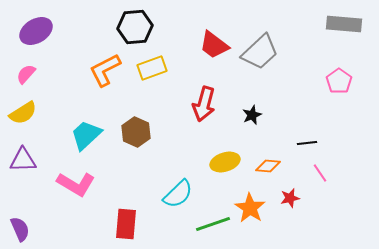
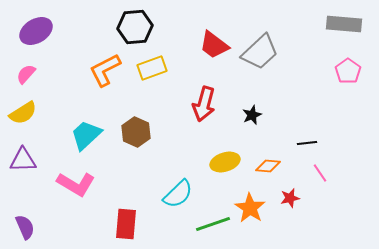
pink pentagon: moved 9 px right, 10 px up
purple semicircle: moved 5 px right, 2 px up
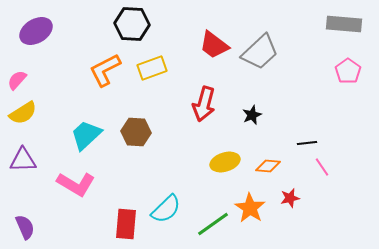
black hexagon: moved 3 px left, 3 px up; rotated 8 degrees clockwise
pink semicircle: moved 9 px left, 6 px down
brown hexagon: rotated 20 degrees counterclockwise
pink line: moved 2 px right, 6 px up
cyan semicircle: moved 12 px left, 15 px down
green line: rotated 16 degrees counterclockwise
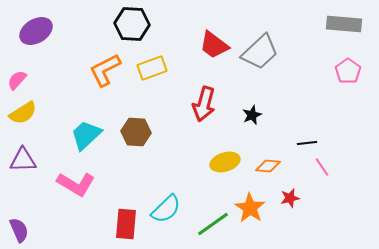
purple semicircle: moved 6 px left, 3 px down
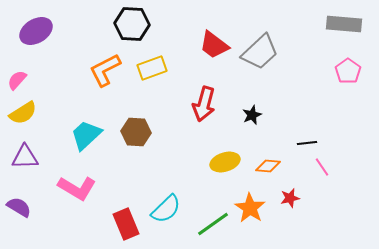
purple triangle: moved 2 px right, 3 px up
pink L-shape: moved 1 px right, 4 px down
red rectangle: rotated 28 degrees counterclockwise
purple semicircle: moved 23 px up; rotated 35 degrees counterclockwise
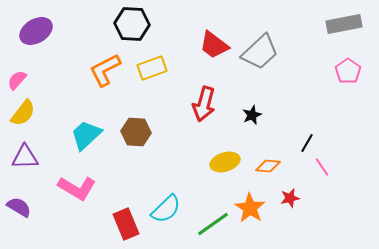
gray rectangle: rotated 16 degrees counterclockwise
yellow semicircle: rotated 20 degrees counterclockwise
black line: rotated 54 degrees counterclockwise
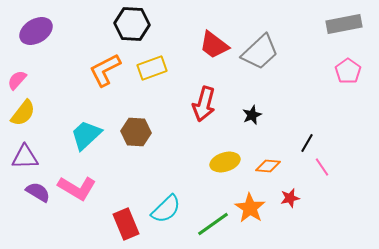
purple semicircle: moved 19 px right, 15 px up
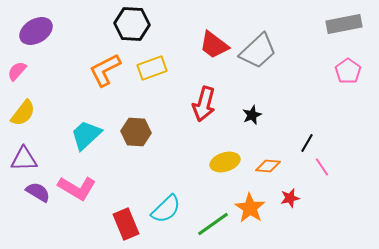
gray trapezoid: moved 2 px left, 1 px up
pink semicircle: moved 9 px up
purple triangle: moved 1 px left, 2 px down
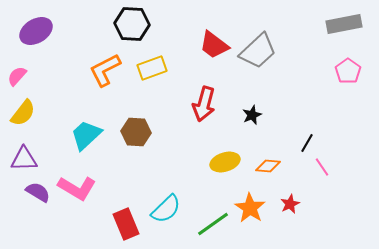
pink semicircle: moved 5 px down
red star: moved 6 px down; rotated 12 degrees counterclockwise
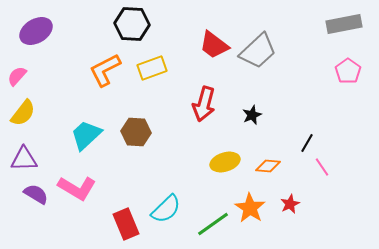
purple semicircle: moved 2 px left, 2 px down
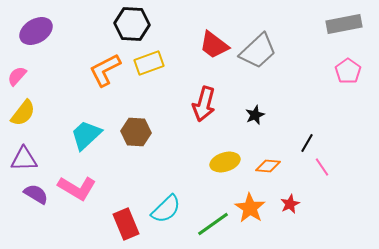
yellow rectangle: moved 3 px left, 5 px up
black star: moved 3 px right
